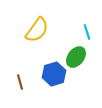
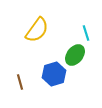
cyan line: moved 1 px left, 1 px down
green ellipse: moved 1 px left, 2 px up
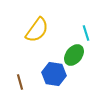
green ellipse: moved 1 px left
blue hexagon: rotated 25 degrees clockwise
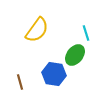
green ellipse: moved 1 px right
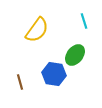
cyan line: moved 2 px left, 12 px up
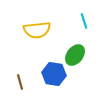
yellow semicircle: rotated 48 degrees clockwise
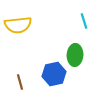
yellow semicircle: moved 19 px left, 5 px up
green ellipse: rotated 35 degrees counterclockwise
blue hexagon: rotated 20 degrees counterclockwise
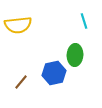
blue hexagon: moved 1 px up
brown line: moved 1 px right; rotated 56 degrees clockwise
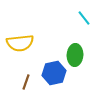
cyan line: moved 3 px up; rotated 21 degrees counterclockwise
yellow semicircle: moved 2 px right, 18 px down
brown line: moved 5 px right; rotated 21 degrees counterclockwise
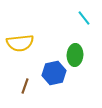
brown line: moved 1 px left, 4 px down
